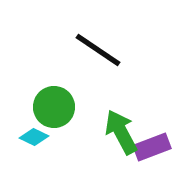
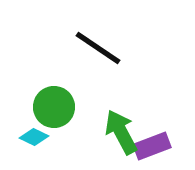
black line: moved 2 px up
purple rectangle: moved 1 px up
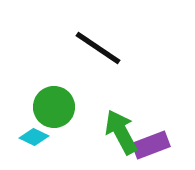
purple rectangle: moved 1 px left, 1 px up
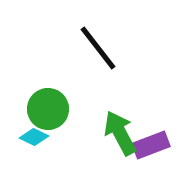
black line: rotated 18 degrees clockwise
green circle: moved 6 px left, 2 px down
green arrow: moved 1 px left, 1 px down
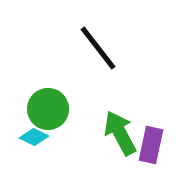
purple rectangle: rotated 57 degrees counterclockwise
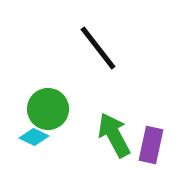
green arrow: moved 6 px left, 2 px down
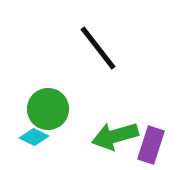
green arrow: moved 1 px right, 1 px down; rotated 78 degrees counterclockwise
purple rectangle: rotated 6 degrees clockwise
